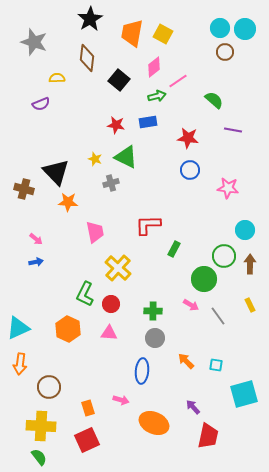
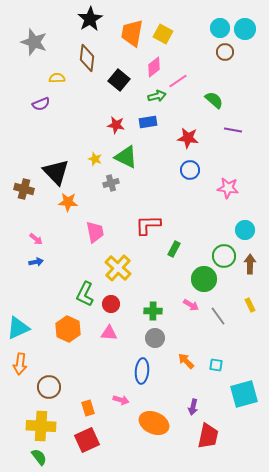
purple arrow at (193, 407): rotated 126 degrees counterclockwise
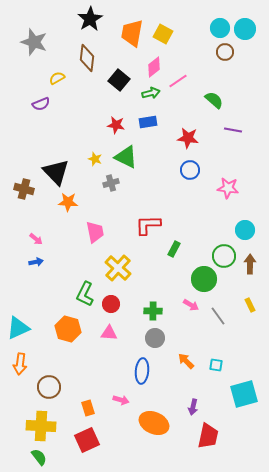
yellow semicircle at (57, 78): rotated 28 degrees counterclockwise
green arrow at (157, 96): moved 6 px left, 3 px up
orange hexagon at (68, 329): rotated 10 degrees counterclockwise
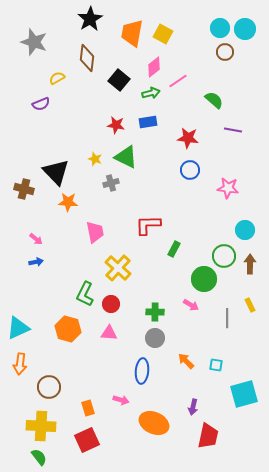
green cross at (153, 311): moved 2 px right, 1 px down
gray line at (218, 316): moved 9 px right, 2 px down; rotated 36 degrees clockwise
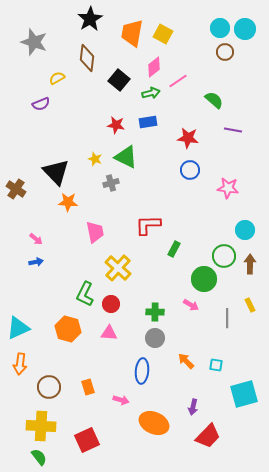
brown cross at (24, 189): moved 8 px left; rotated 18 degrees clockwise
orange rectangle at (88, 408): moved 21 px up
red trapezoid at (208, 436): rotated 32 degrees clockwise
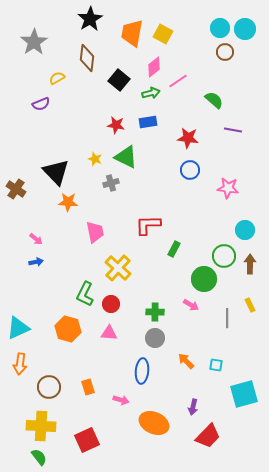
gray star at (34, 42): rotated 20 degrees clockwise
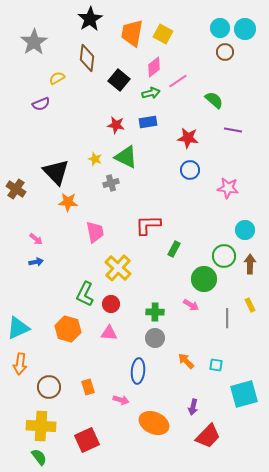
blue ellipse at (142, 371): moved 4 px left
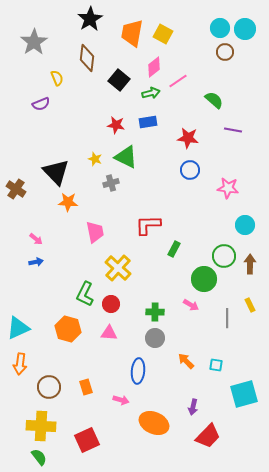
yellow semicircle at (57, 78): rotated 98 degrees clockwise
cyan circle at (245, 230): moved 5 px up
orange rectangle at (88, 387): moved 2 px left
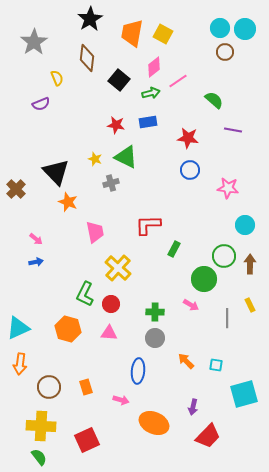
brown cross at (16, 189): rotated 12 degrees clockwise
orange star at (68, 202): rotated 18 degrees clockwise
